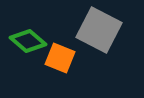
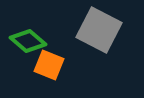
orange square: moved 11 px left, 7 px down
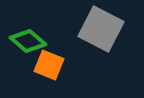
gray square: moved 2 px right, 1 px up
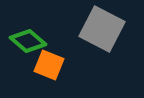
gray square: moved 1 px right
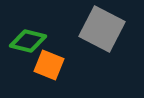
green diamond: rotated 27 degrees counterclockwise
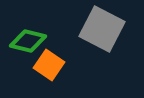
orange square: rotated 12 degrees clockwise
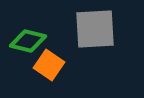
gray square: moved 7 px left; rotated 30 degrees counterclockwise
